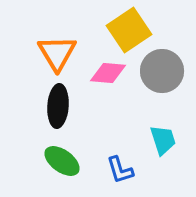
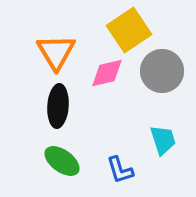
orange triangle: moved 1 px left, 1 px up
pink diamond: moved 1 px left; rotated 18 degrees counterclockwise
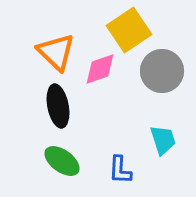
orange triangle: rotated 15 degrees counterclockwise
pink diamond: moved 7 px left, 4 px up; rotated 6 degrees counterclockwise
black ellipse: rotated 15 degrees counterclockwise
blue L-shape: rotated 20 degrees clockwise
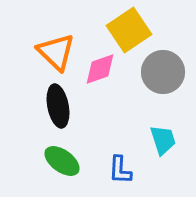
gray circle: moved 1 px right, 1 px down
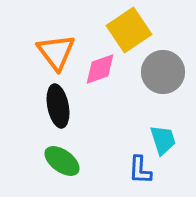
orange triangle: rotated 9 degrees clockwise
blue L-shape: moved 20 px right
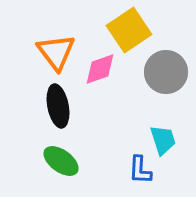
gray circle: moved 3 px right
green ellipse: moved 1 px left
